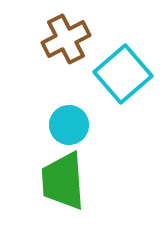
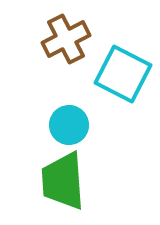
cyan square: rotated 22 degrees counterclockwise
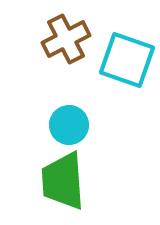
cyan square: moved 4 px right, 14 px up; rotated 8 degrees counterclockwise
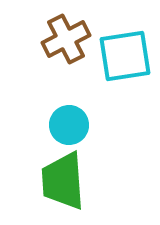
cyan square: moved 2 px left, 4 px up; rotated 28 degrees counterclockwise
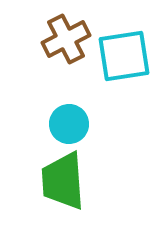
cyan square: moved 1 px left
cyan circle: moved 1 px up
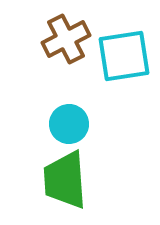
green trapezoid: moved 2 px right, 1 px up
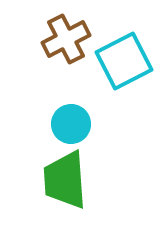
cyan square: moved 5 px down; rotated 18 degrees counterclockwise
cyan circle: moved 2 px right
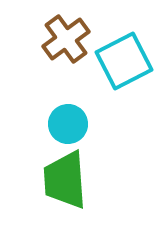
brown cross: rotated 9 degrees counterclockwise
cyan circle: moved 3 px left
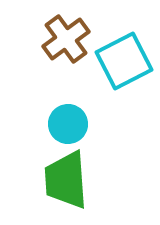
green trapezoid: moved 1 px right
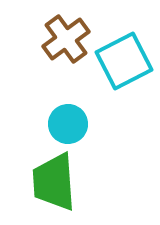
green trapezoid: moved 12 px left, 2 px down
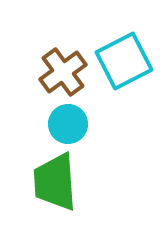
brown cross: moved 3 px left, 33 px down
green trapezoid: moved 1 px right
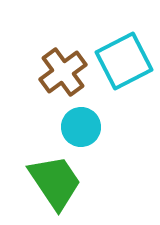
cyan circle: moved 13 px right, 3 px down
green trapezoid: rotated 150 degrees clockwise
